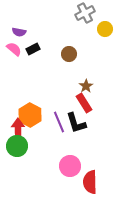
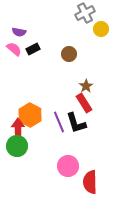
yellow circle: moved 4 px left
pink circle: moved 2 px left
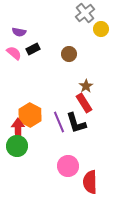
gray cross: rotated 12 degrees counterclockwise
pink semicircle: moved 4 px down
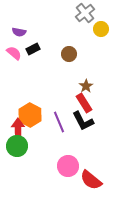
black L-shape: moved 7 px right, 2 px up; rotated 10 degrees counterclockwise
red semicircle: moved 1 px right, 2 px up; rotated 50 degrees counterclockwise
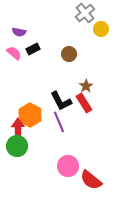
black L-shape: moved 22 px left, 20 px up
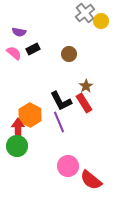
yellow circle: moved 8 px up
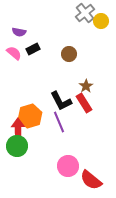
orange hexagon: moved 1 px down; rotated 15 degrees clockwise
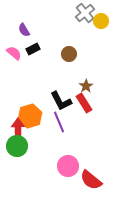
purple semicircle: moved 5 px right, 2 px up; rotated 48 degrees clockwise
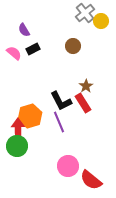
brown circle: moved 4 px right, 8 px up
red rectangle: moved 1 px left
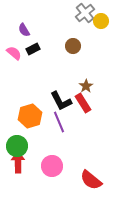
red arrow: moved 33 px down
pink circle: moved 16 px left
